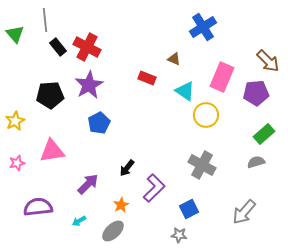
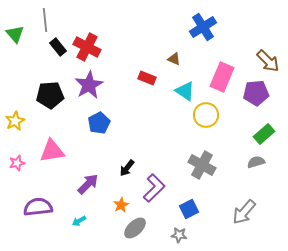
gray ellipse: moved 22 px right, 3 px up
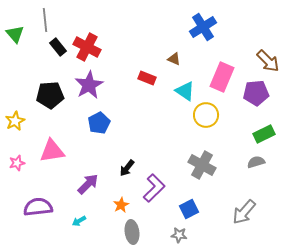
green rectangle: rotated 15 degrees clockwise
gray ellipse: moved 3 px left, 4 px down; rotated 55 degrees counterclockwise
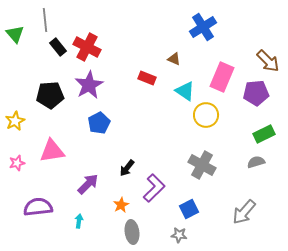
cyan arrow: rotated 128 degrees clockwise
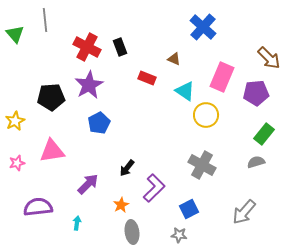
blue cross: rotated 16 degrees counterclockwise
black rectangle: moved 62 px right; rotated 18 degrees clockwise
brown arrow: moved 1 px right, 3 px up
black pentagon: moved 1 px right, 2 px down
green rectangle: rotated 25 degrees counterclockwise
cyan arrow: moved 2 px left, 2 px down
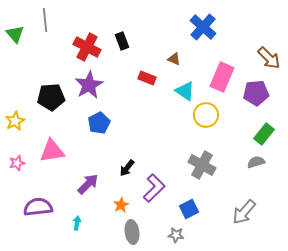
black rectangle: moved 2 px right, 6 px up
gray star: moved 3 px left
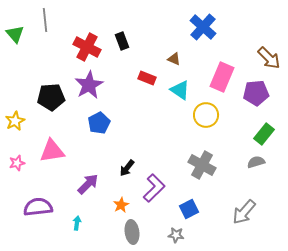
cyan triangle: moved 5 px left, 1 px up
